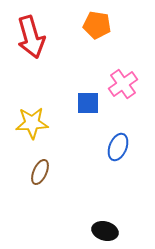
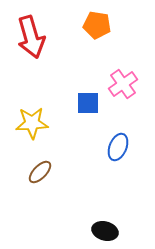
brown ellipse: rotated 20 degrees clockwise
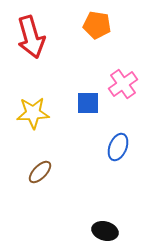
yellow star: moved 1 px right, 10 px up
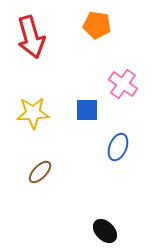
pink cross: rotated 20 degrees counterclockwise
blue square: moved 1 px left, 7 px down
black ellipse: rotated 30 degrees clockwise
